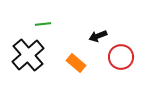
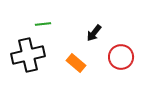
black arrow: moved 4 px left, 3 px up; rotated 30 degrees counterclockwise
black cross: rotated 28 degrees clockwise
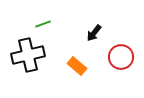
green line: rotated 14 degrees counterclockwise
orange rectangle: moved 1 px right, 3 px down
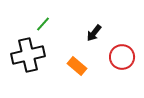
green line: rotated 28 degrees counterclockwise
red circle: moved 1 px right
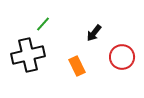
orange rectangle: rotated 24 degrees clockwise
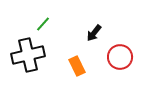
red circle: moved 2 px left
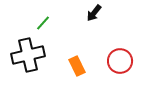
green line: moved 1 px up
black arrow: moved 20 px up
red circle: moved 4 px down
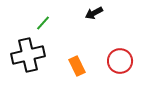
black arrow: rotated 24 degrees clockwise
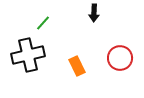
black arrow: rotated 60 degrees counterclockwise
red circle: moved 3 px up
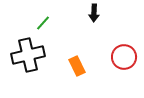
red circle: moved 4 px right, 1 px up
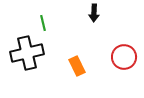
green line: rotated 56 degrees counterclockwise
black cross: moved 1 px left, 2 px up
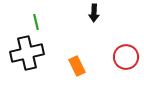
green line: moved 7 px left, 1 px up
red circle: moved 2 px right
